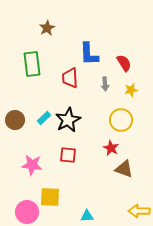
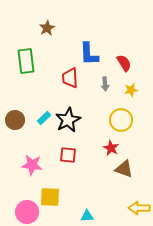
green rectangle: moved 6 px left, 3 px up
yellow arrow: moved 3 px up
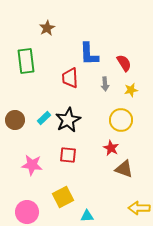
yellow square: moved 13 px right; rotated 30 degrees counterclockwise
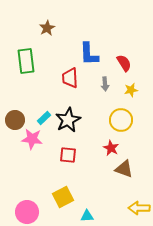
pink star: moved 26 px up
